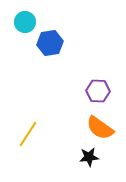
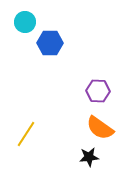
blue hexagon: rotated 10 degrees clockwise
yellow line: moved 2 px left
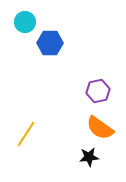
purple hexagon: rotated 15 degrees counterclockwise
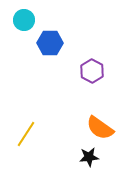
cyan circle: moved 1 px left, 2 px up
purple hexagon: moved 6 px left, 20 px up; rotated 20 degrees counterclockwise
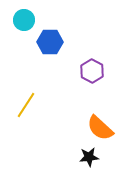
blue hexagon: moved 1 px up
orange semicircle: rotated 8 degrees clockwise
yellow line: moved 29 px up
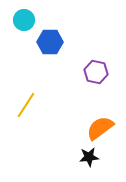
purple hexagon: moved 4 px right, 1 px down; rotated 15 degrees counterclockwise
orange semicircle: rotated 100 degrees clockwise
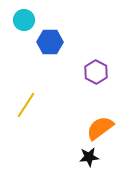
purple hexagon: rotated 15 degrees clockwise
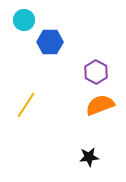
orange semicircle: moved 23 px up; rotated 16 degrees clockwise
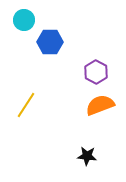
black star: moved 2 px left, 1 px up; rotated 12 degrees clockwise
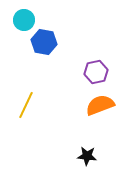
blue hexagon: moved 6 px left; rotated 10 degrees clockwise
purple hexagon: rotated 20 degrees clockwise
yellow line: rotated 8 degrees counterclockwise
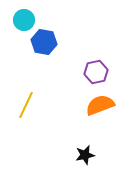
black star: moved 2 px left, 1 px up; rotated 18 degrees counterclockwise
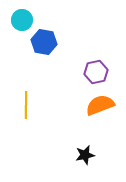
cyan circle: moved 2 px left
yellow line: rotated 24 degrees counterclockwise
